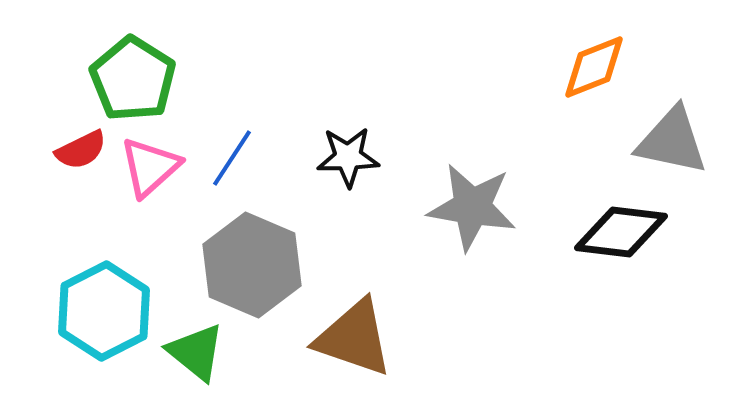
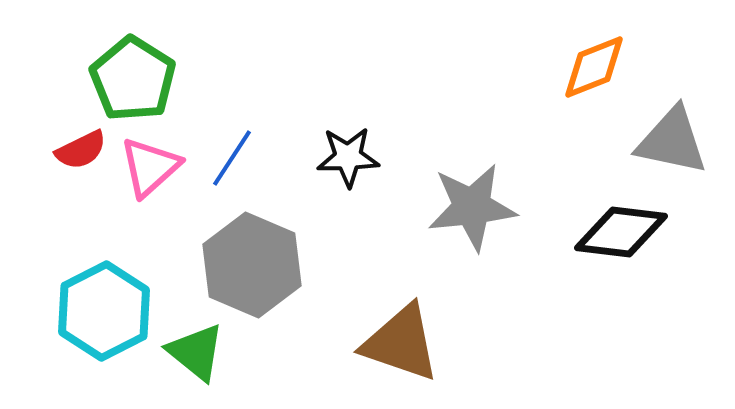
gray star: rotated 16 degrees counterclockwise
brown triangle: moved 47 px right, 5 px down
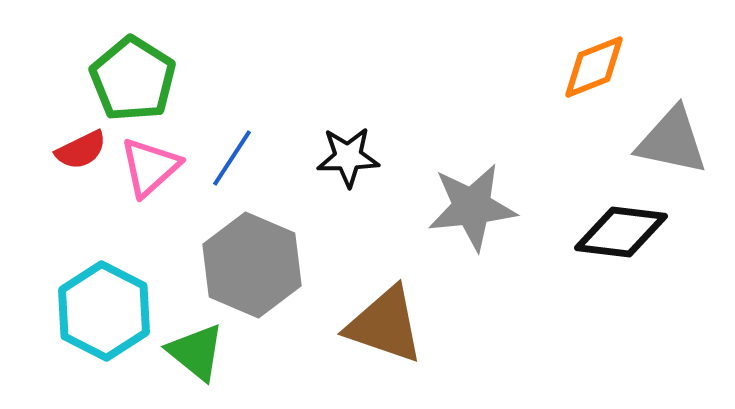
cyan hexagon: rotated 6 degrees counterclockwise
brown triangle: moved 16 px left, 18 px up
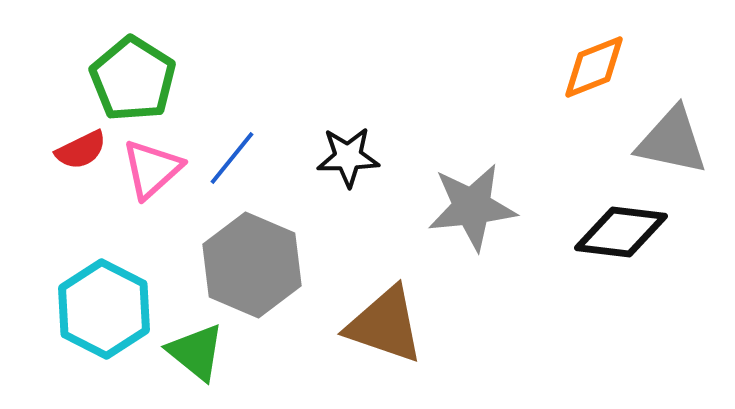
blue line: rotated 6 degrees clockwise
pink triangle: moved 2 px right, 2 px down
cyan hexagon: moved 2 px up
